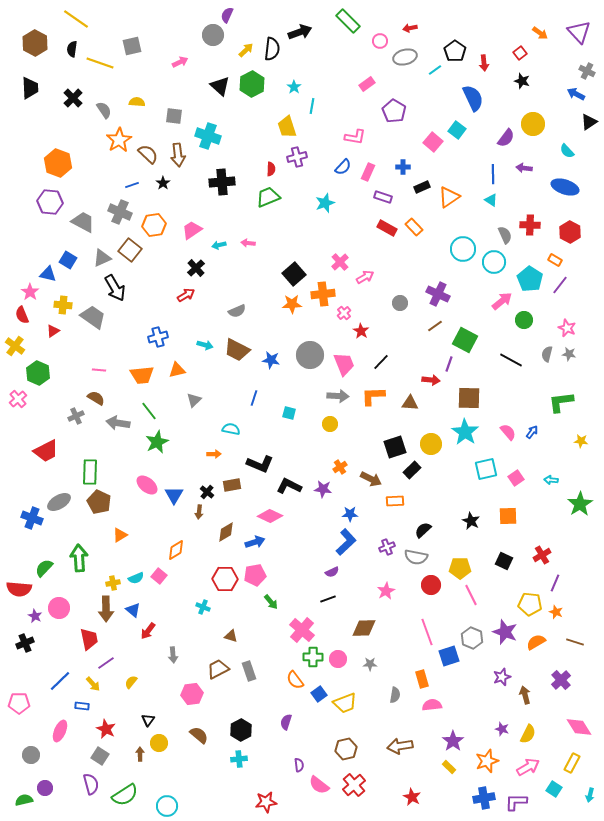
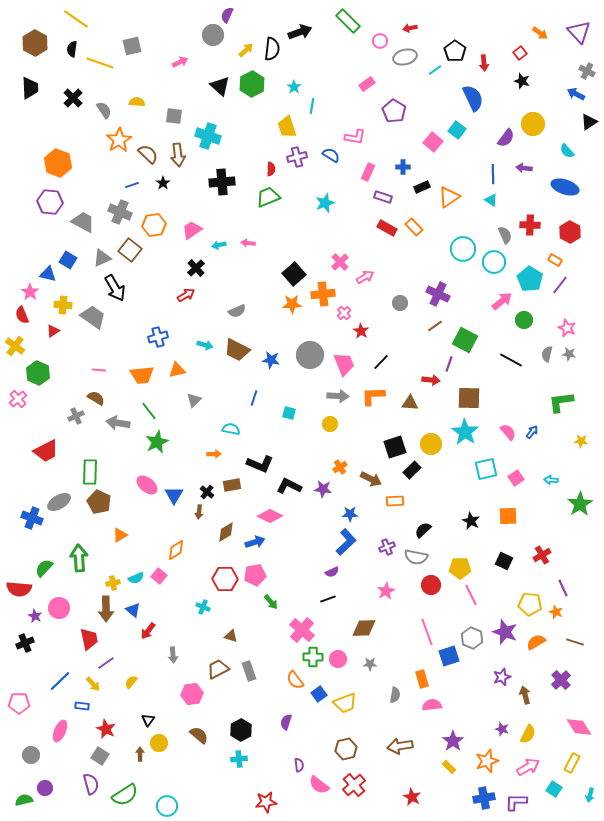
blue semicircle at (343, 167): moved 12 px left, 12 px up; rotated 102 degrees counterclockwise
purple line at (555, 583): moved 8 px right, 5 px down; rotated 48 degrees counterclockwise
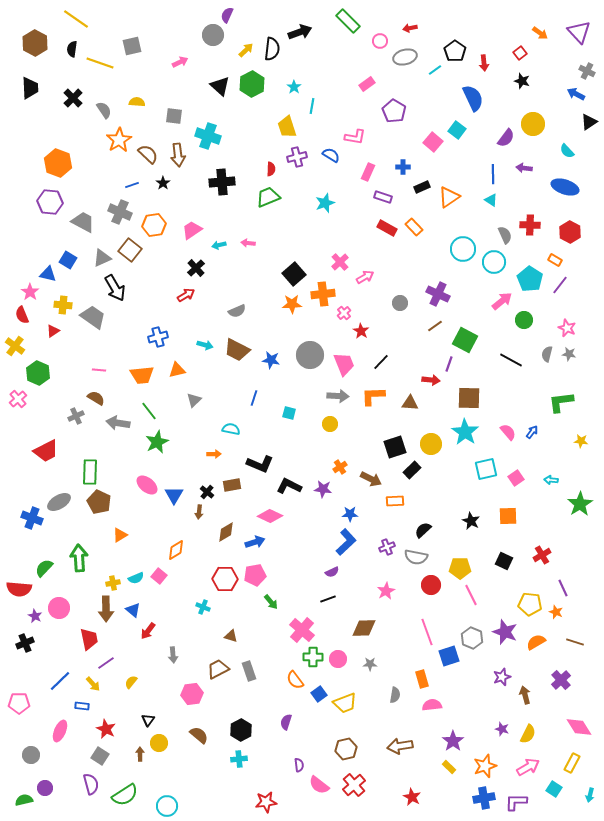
orange star at (487, 761): moved 2 px left, 5 px down
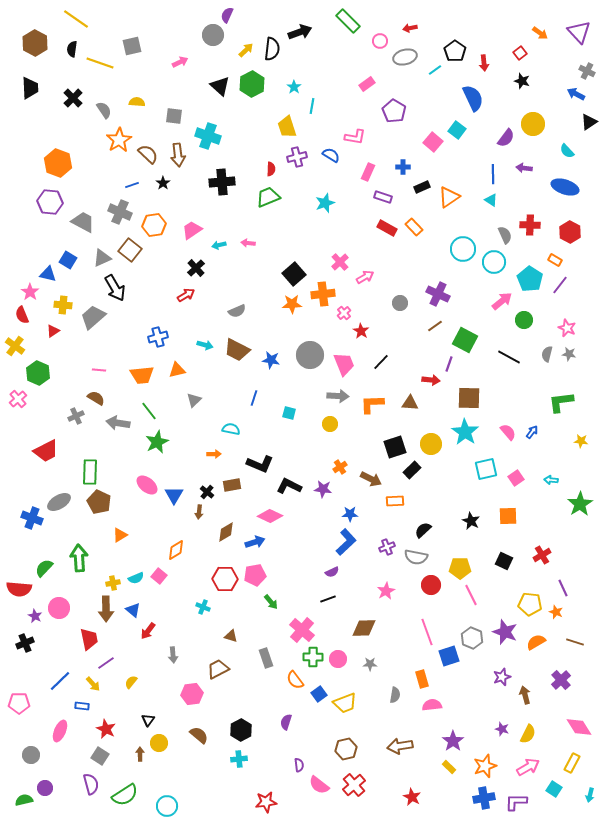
gray trapezoid at (93, 317): rotated 76 degrees counterclockwise
black line at (511, 360): moved 2 px left, 3 px up
orange L-shape at (373, 396): moved 1 px left, 8 px down
gray rectangle at (249, 671): moved 17 px right, 13 px up
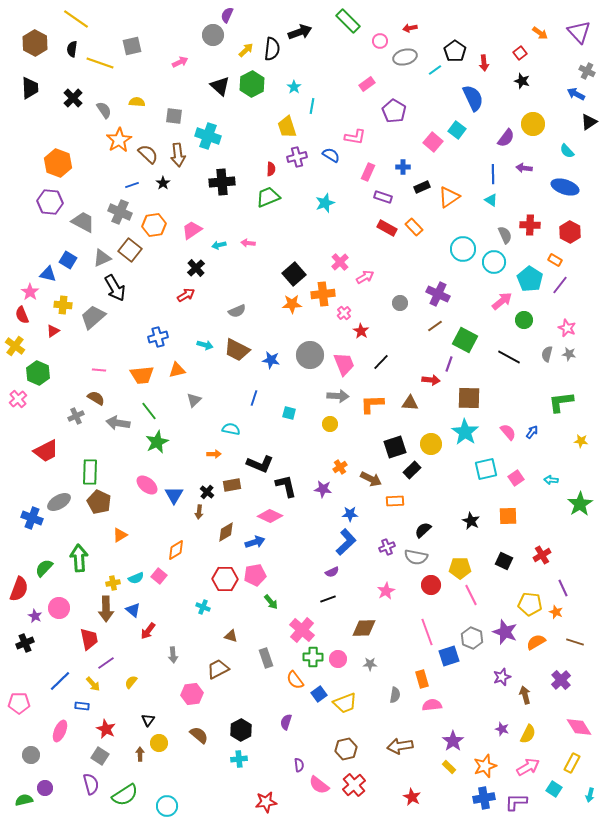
black L-shape at (289, 486): moved 3 px left; rotated 50 degrees clockwise
red semicircle at (19, 589): rotated 75 degrees counterclockwise
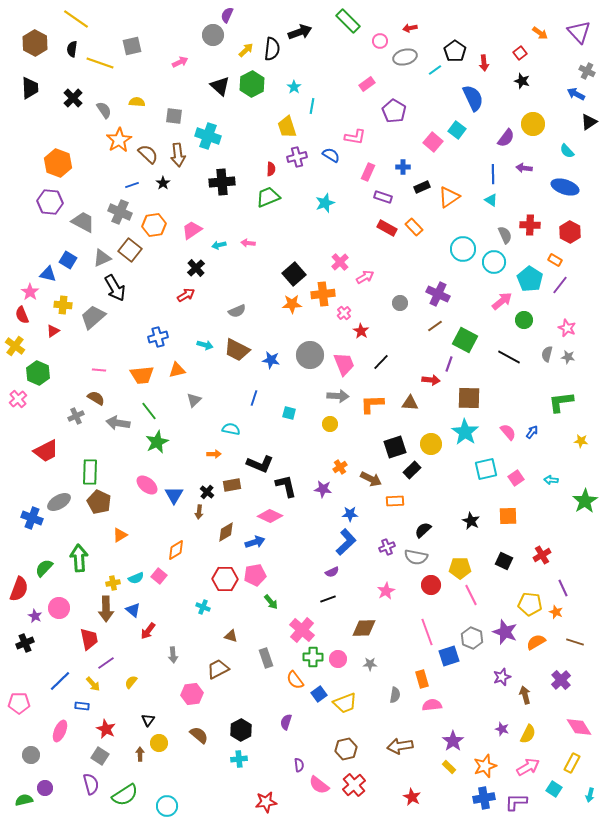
gray star at (569, 354): moved 1 px left, 3 px down
green star at (580, 504): moved 5 px right, 3 px up
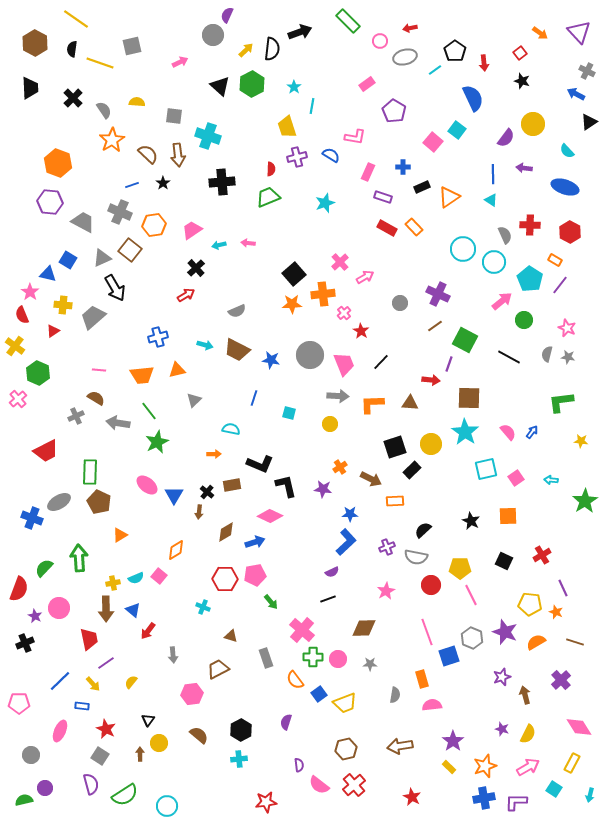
orange star at (119, 140): moved 7 px left
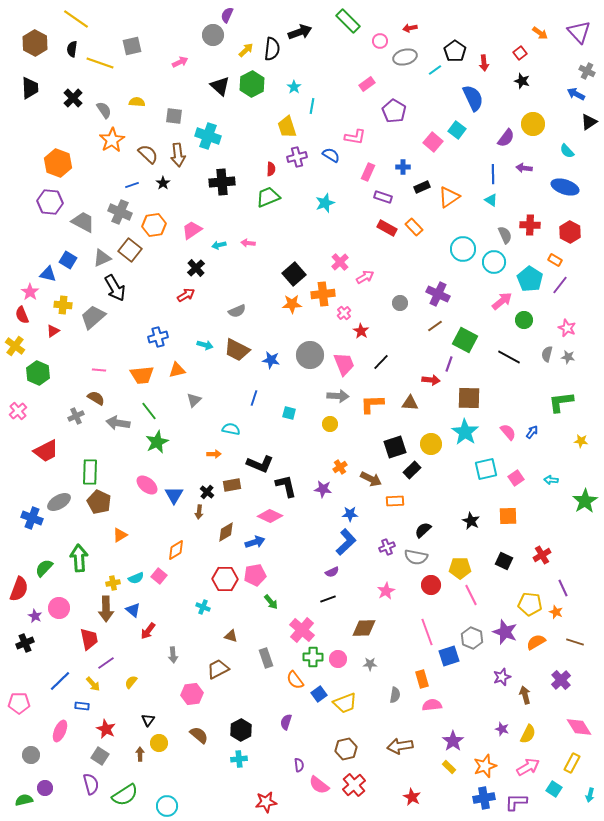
pink cross at (18, 399): moved 12 px down
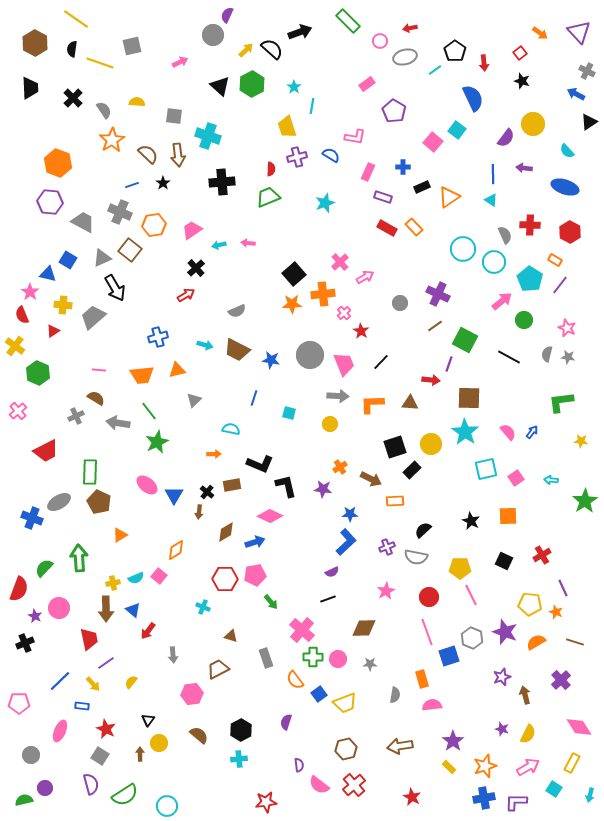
black semicircle at (272, 49): rotated 55 degrees counterclockwise
red circle at (431, 585): moved 2 px left, 12 px down
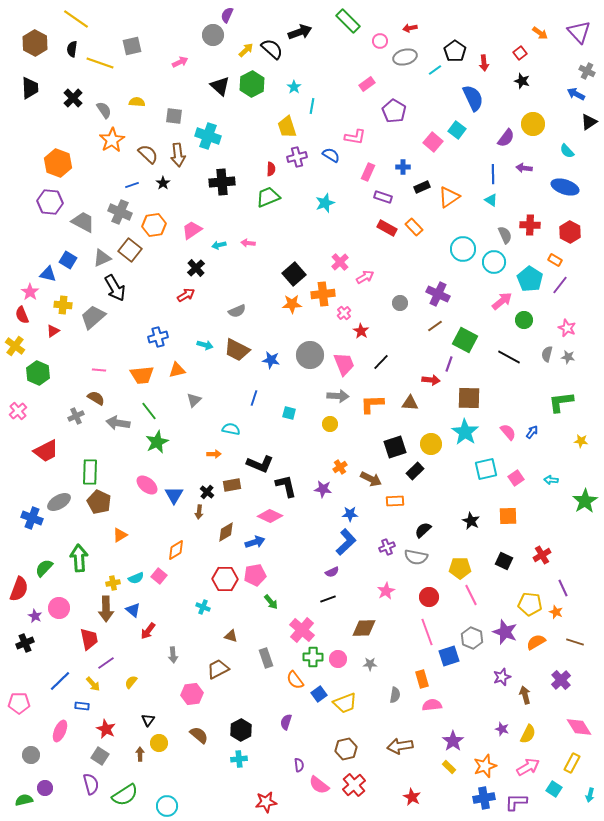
black rectangle at (412, 470): moved 3 px right, 1 px down
